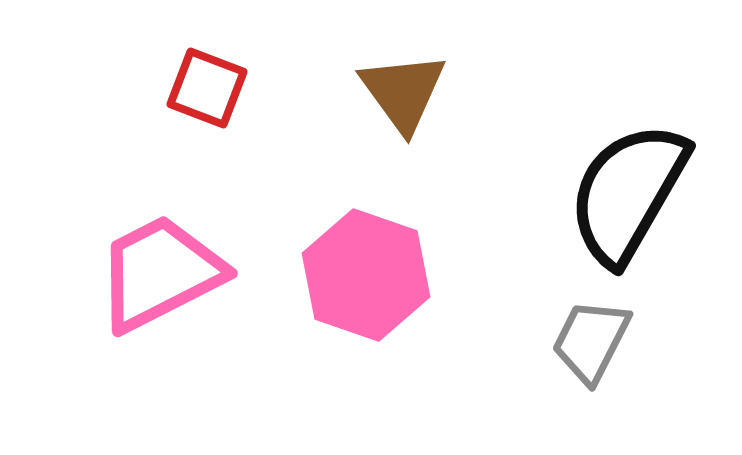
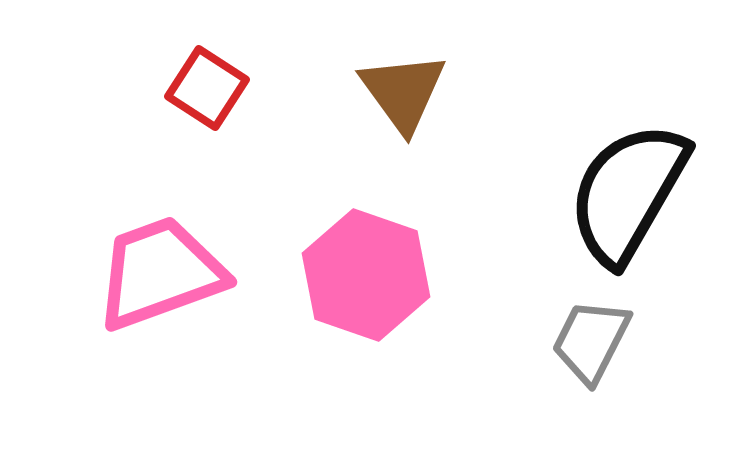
red square: rotated 12 degrees clockwise
pink trapezoid: rotated 7 degrees clockwise
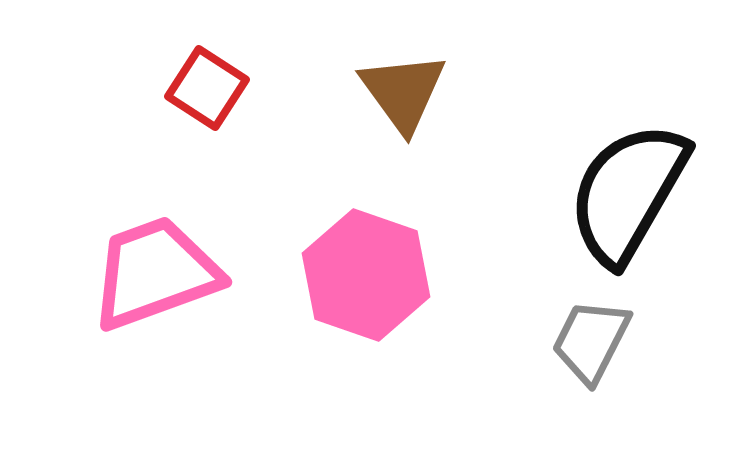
pink trapezoid: moved 5 px left
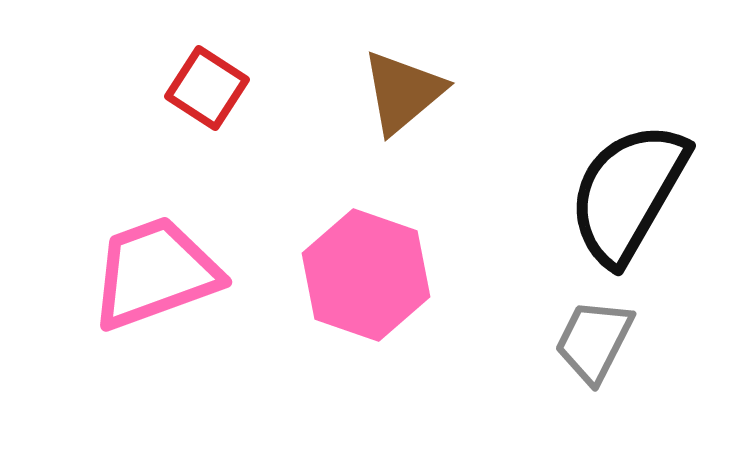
brown triangle: rotated 26 degrees clockwise
gray trapezoid: moved 3 px right
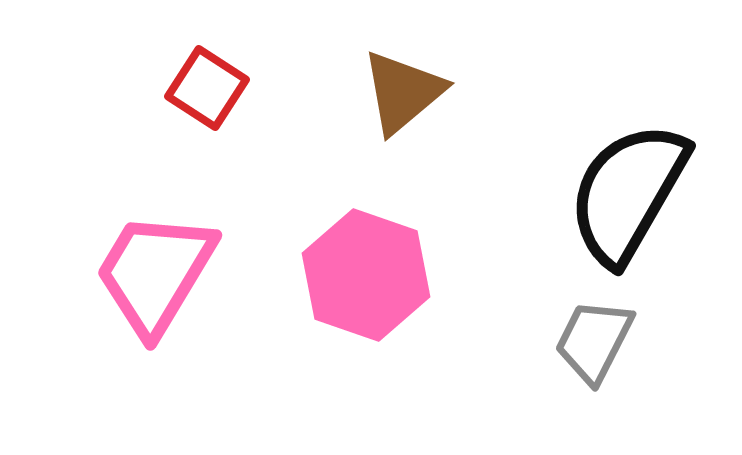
pink trapezoid: rotated 39 degrees counterclockwise
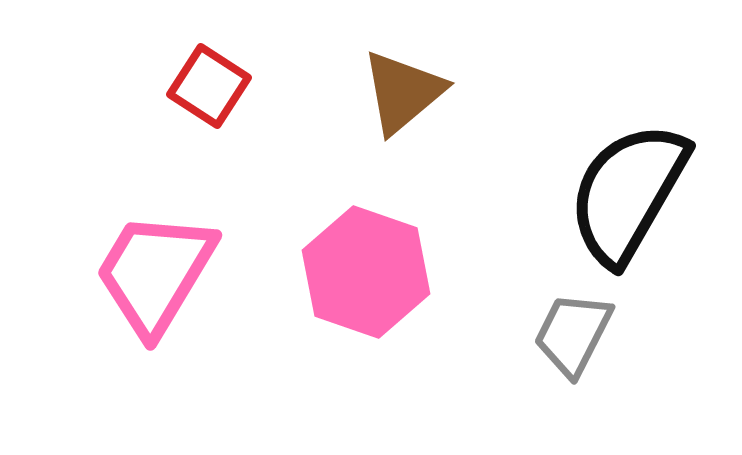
red square: moved 2 px right, 2 px up
pink hexagon: moved 3 px up
gray trapezoid: moved 21 px left, 7 px up
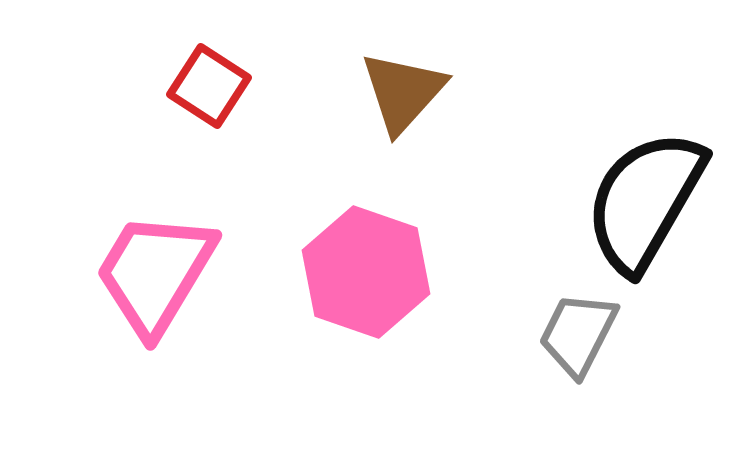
brown triangle: rotated 8 degrees counterclockwise
black semicircle: moved 17 px right, 8 px down
gray trapezoid: moved 5 px right
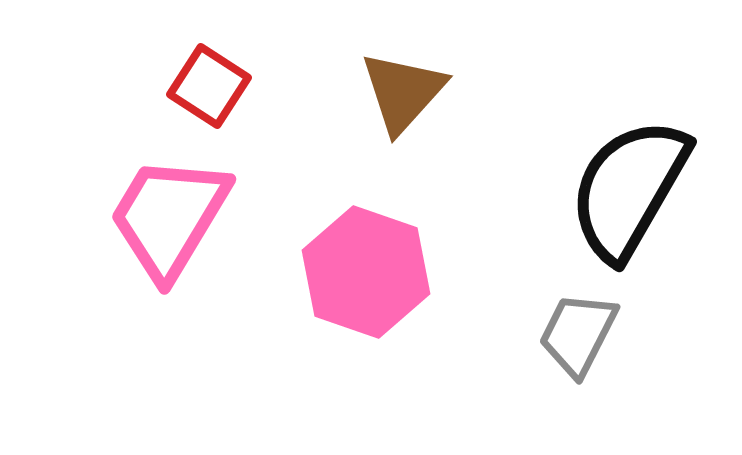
black semicircle: moved 16 px left, 12 px up
pink trapezoid: moved 14 px right, 56 px up
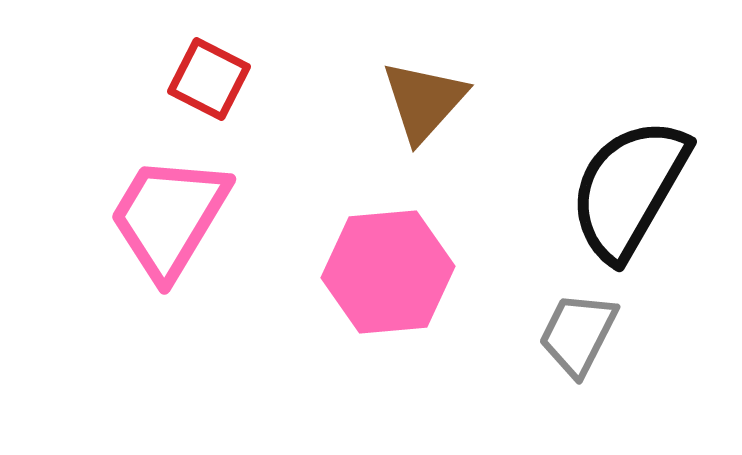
red square: moved 7 px up; rotated 6 degrees counterclockwise
brown triangle: moved 21 px right, 9 px down
pink hexagon: moved 22 px right; rotated 24 degrees counterclockwise
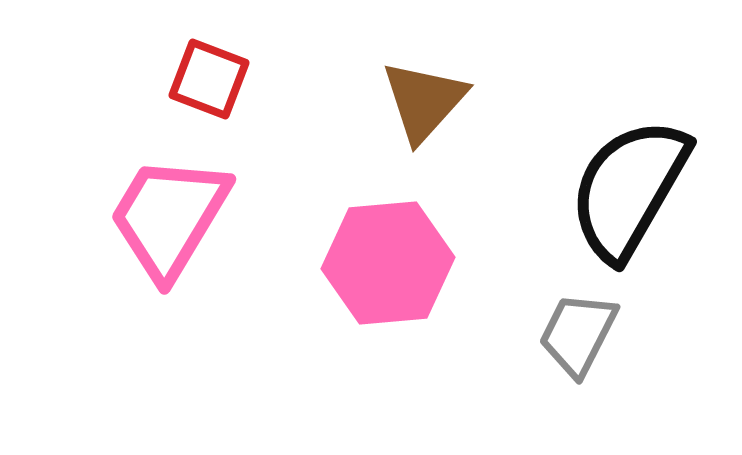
red square: rotated 6 degrees counterclockwise
pink hexagon: moved 9 px up
